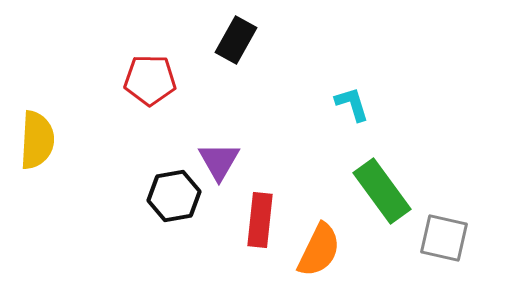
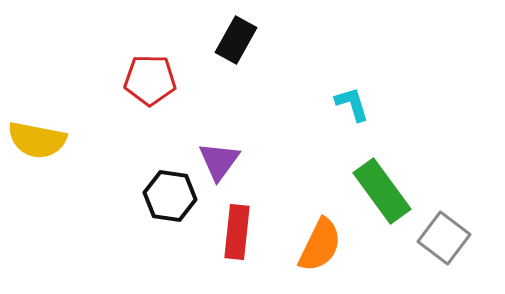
yellow semicircle: rotated 98 degrees clockwise
purple triangle: rotated 6 degrees clockwise
black hexagon: moved 4 px left; rotated 18 degrees clockwise
red rectangle: moved 23 px left, 12 px down
gray square: rotated 24 degrees clockwise
orange semicircle: moved 1 px right, 5 px up
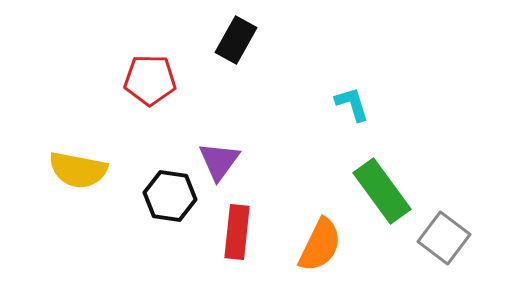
yellow semicircle: moved 41 px right, 30 px down
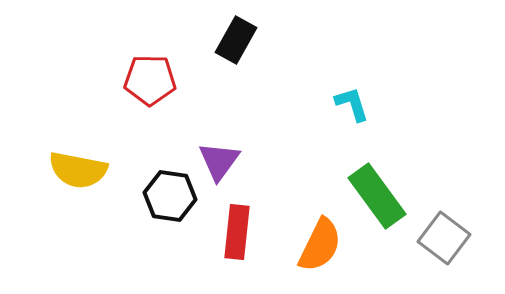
green rectangle: moved 5 px left, 5 px down
